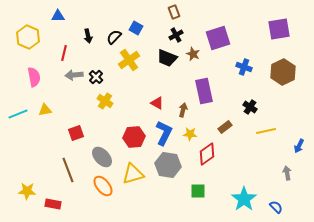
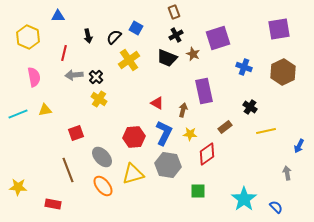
yellow cross at (105, 101): moved 6 px left, 2 px up
yellow star at (27, 191): moved 9 px left, 4 px up
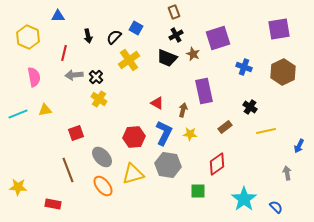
red diamond at (207, 154): moved 10 px right, 10 px down
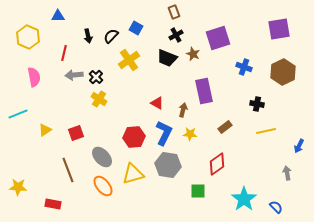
black semicircle at (114, 37): moved 3 px left, 1 px up
black cross at (250, 107): moved 7 px right, 3 px up; rotated 24 degrees counterclockwise
yellow triangle at (45, 110): moved 20 px down; rotated 24 degrees counterclockwise
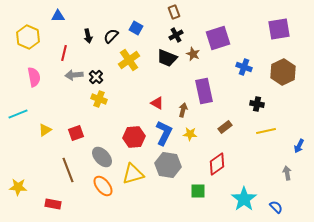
yellow cross at (99, 99): rotated 14 degrees counterclockwise
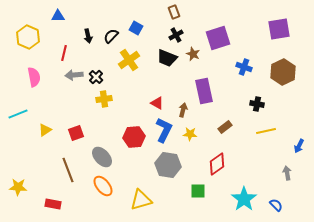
yellow cross at (99, 99): moved 5 px right; rotated 28 degrees counterclockwise
blue L-shape at (164, 133): moved 3 px up
yellow triangle at (133, 174): moved 8 px right, 26 px down
blue semicircle at (276, 207): moved 2 px up
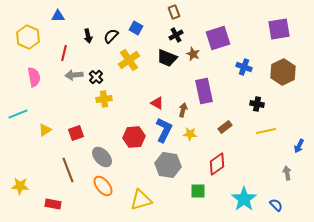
yellow star at (18, 187): moved 2 px right, 1 px up
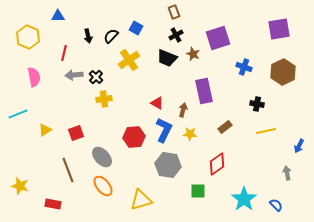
yellow star at (20, 186): rotated 12 degrees clockwise
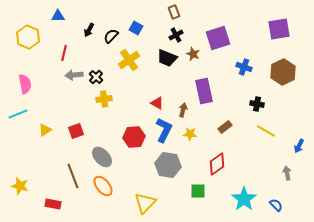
black arrow at (88, 36): moved 1 px right, 6 px up; rotated 40 degrees clockwise
pink semicircle at (34, 77): moved 9 px left, 7 px down
yellow line at (266, 131): rotated 42 degrees clockwise
red square at (76, 133): moved 2 px up
brown line at (68, 170): moved 5 px right, 6 px down
yellow triangle at (141, 200): moved 4 px right, 3 px down; rotated 30 degrees counterclockwise
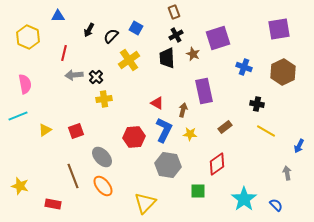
black trapezoid at (167, 58): rotated 65 degrees clockwise
cyan line at (18, 114): moved 2 px down
